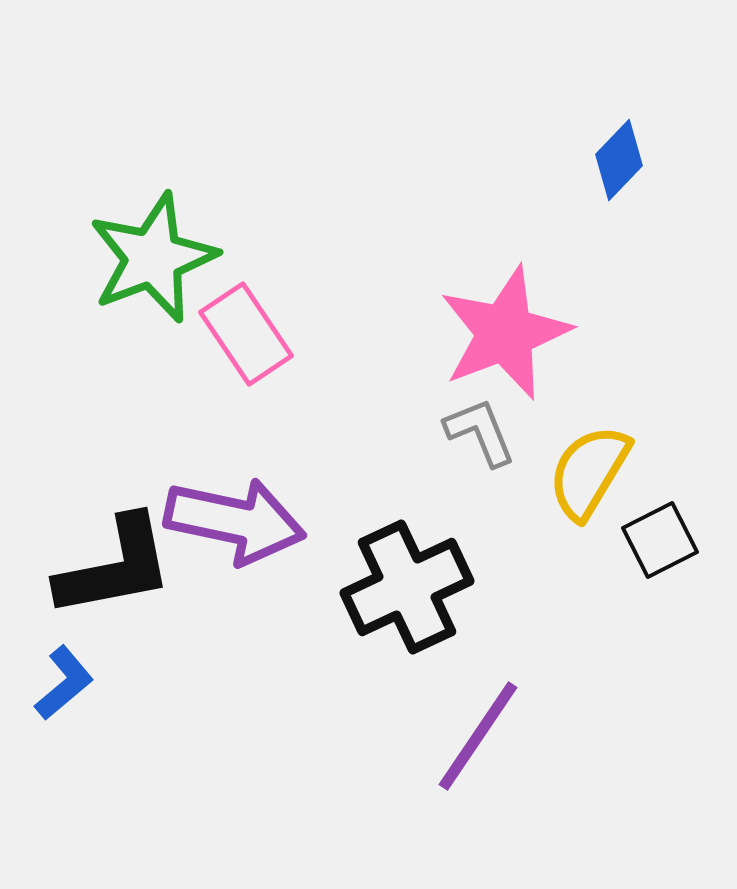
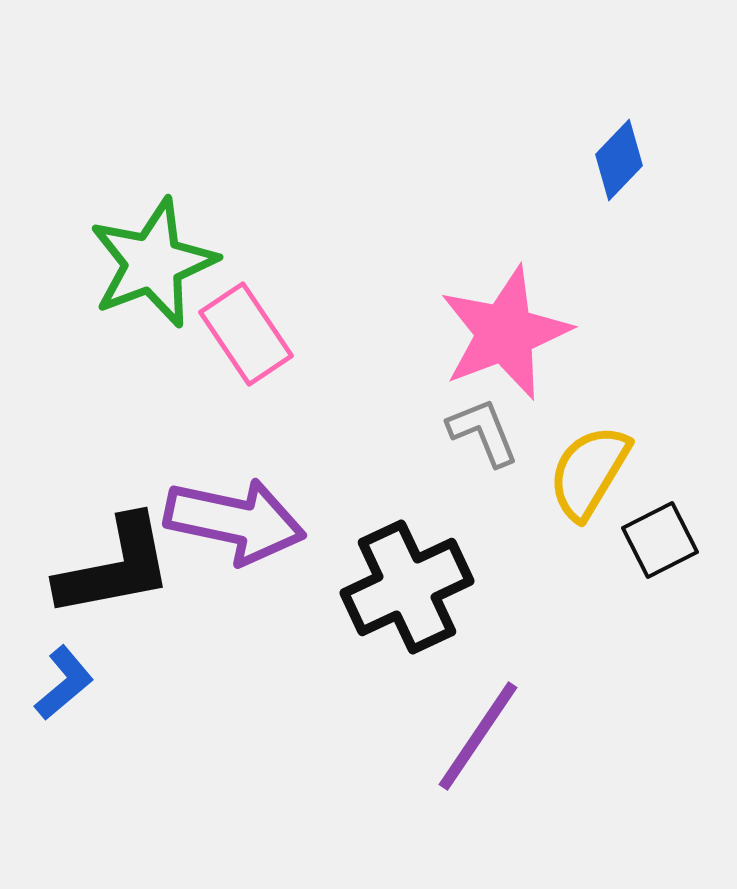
green star: moved 5 px down
gray L-shape: moved 3 px right
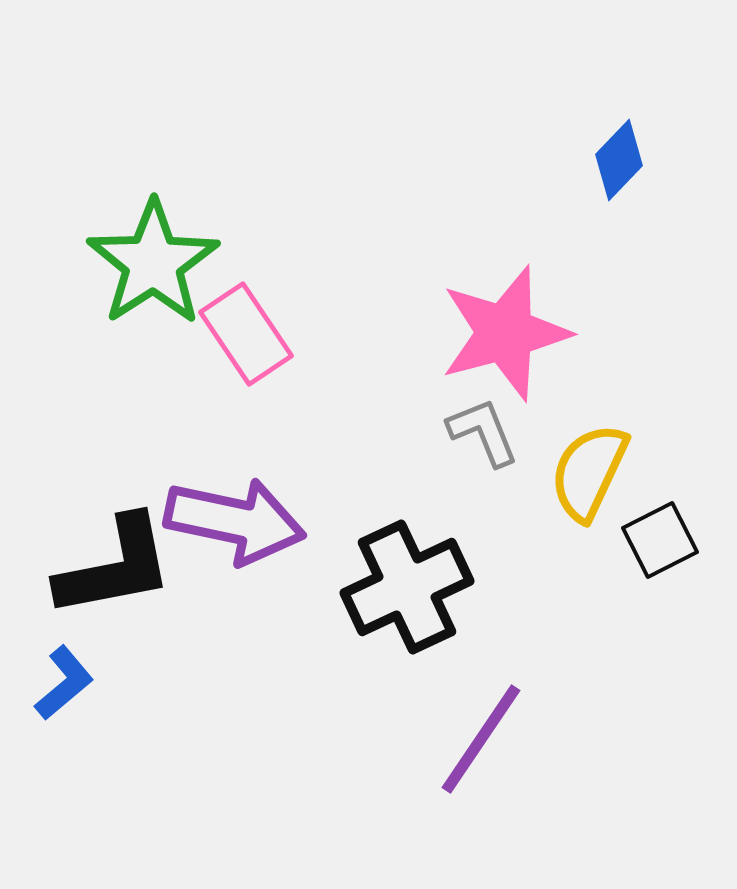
green star: rotated 12 degrees counterclockwise
pink star: rotated 6 degrees clockwise
yellow semicircle: rotated 6 degrees counterclockwise
purple line: moved 3 px right, 3 px down
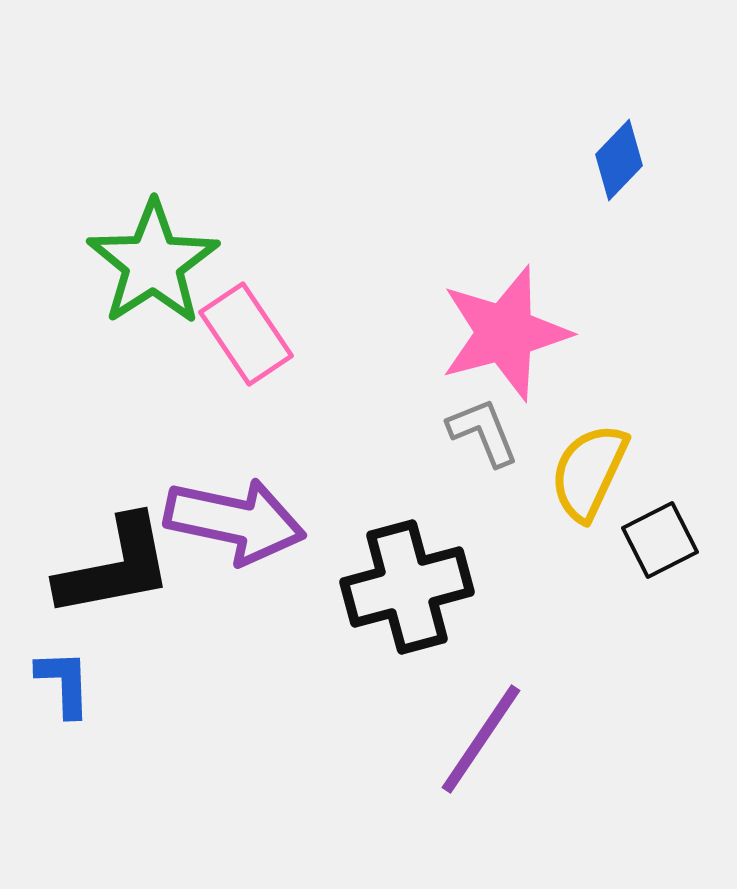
black cross: rotated 10 degrees clockwise
blue L-shape: rotated 52 degrees counterclockwise
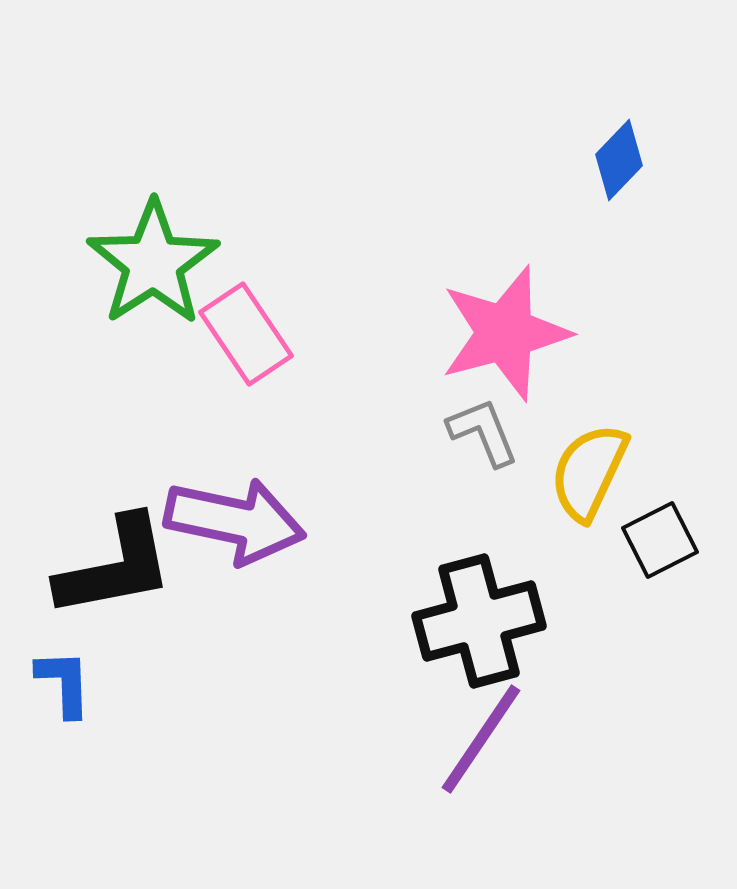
black cross: moved 72 px right, 34 px down
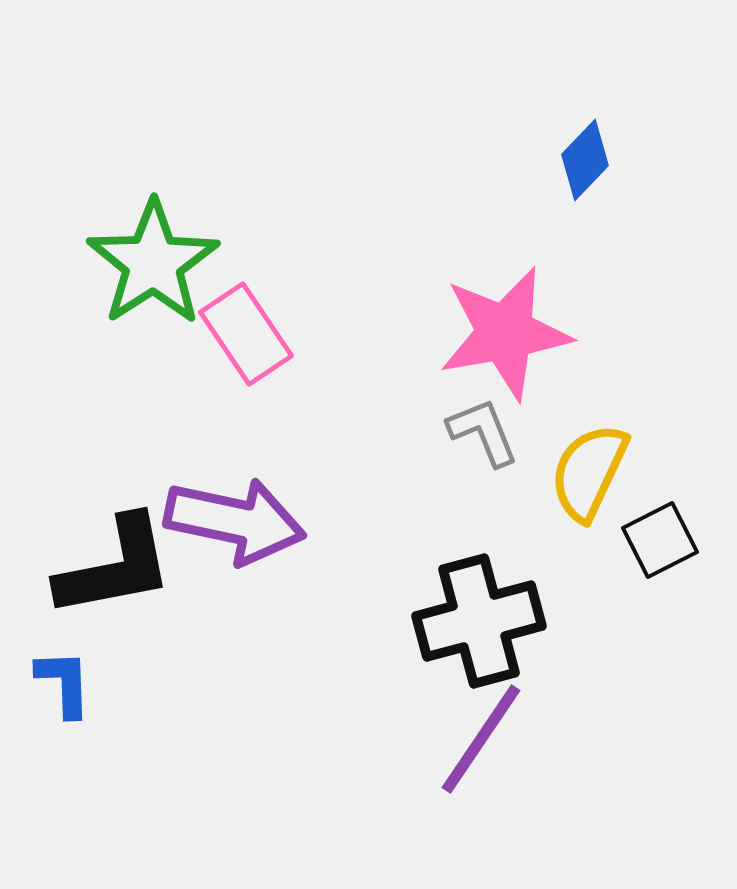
blue diamond: moved 34 px left
pink star: rotated 5 degrees clockwise
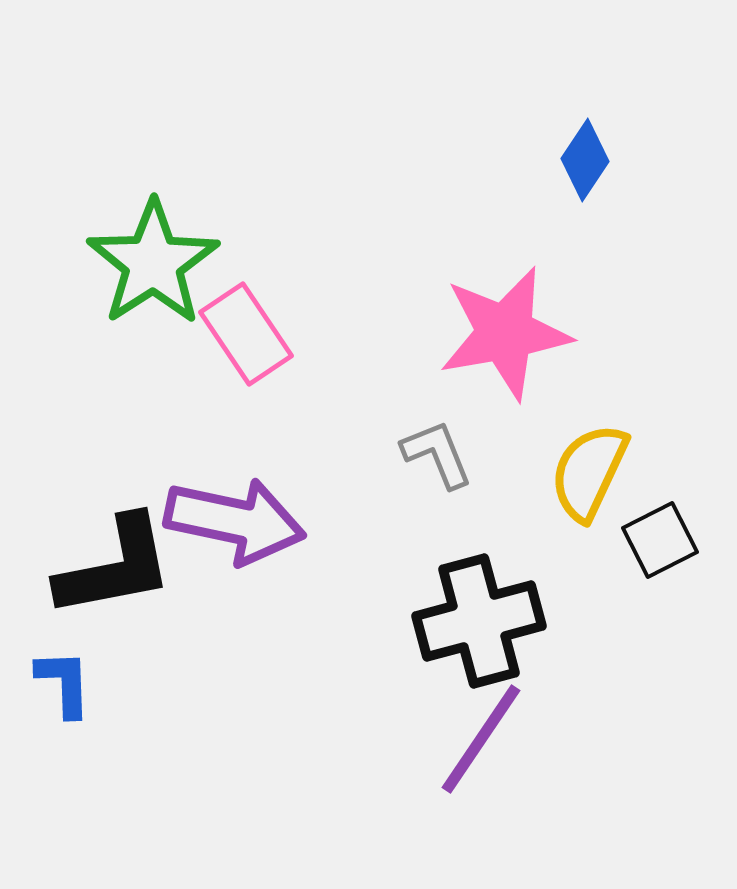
blue diamond: rotated 10 degrees counterclockwise
gray L-shape: moved 46 px left, 22 px down
